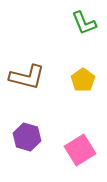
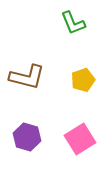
green L-shape: moved 11 px left
yellow pentagon: rotated 15 degrees clockwise
pink square: moved 11 px up
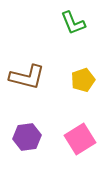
purple hexagon: rotated 24 degrees counterclockwise
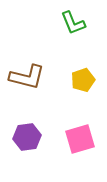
pink square: rotated 16 degrees clockwise
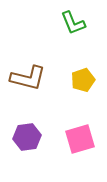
brown L-shape: moved 1 px right, 1 px down
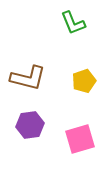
yellow pentagon: moved 1 px right, 1 px down
purple hexagon: moved 3 px right, 12 px up
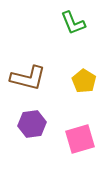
yellow pentagon: rotated 20 degrees counterclockwise
purple hexagon: moved 2 px right, 1 px up
